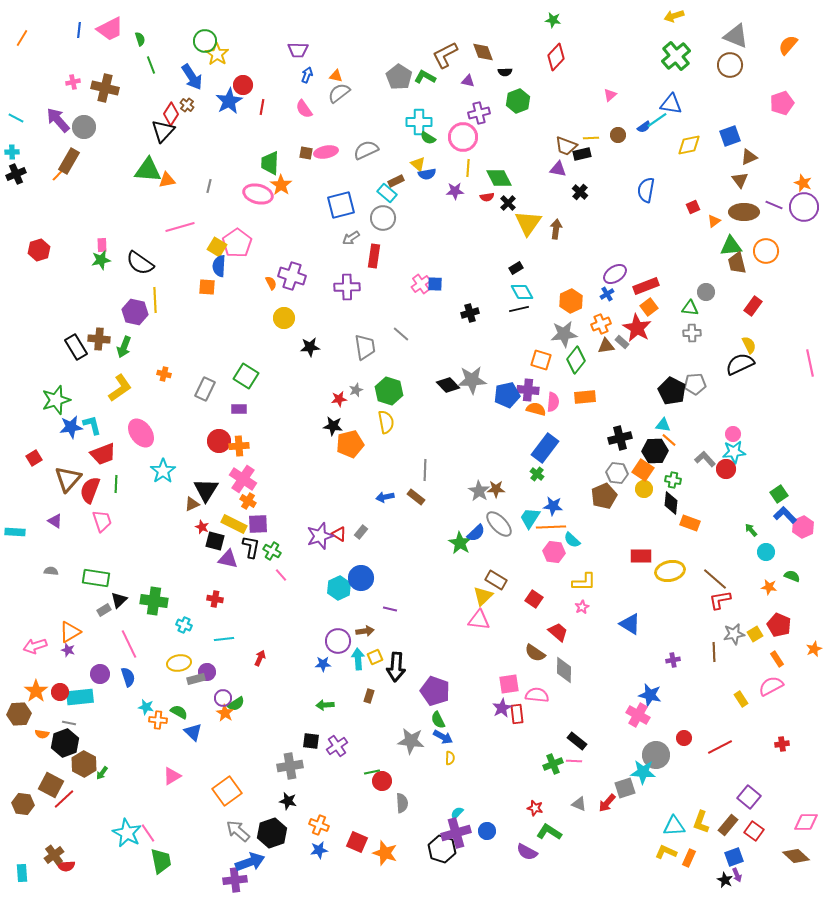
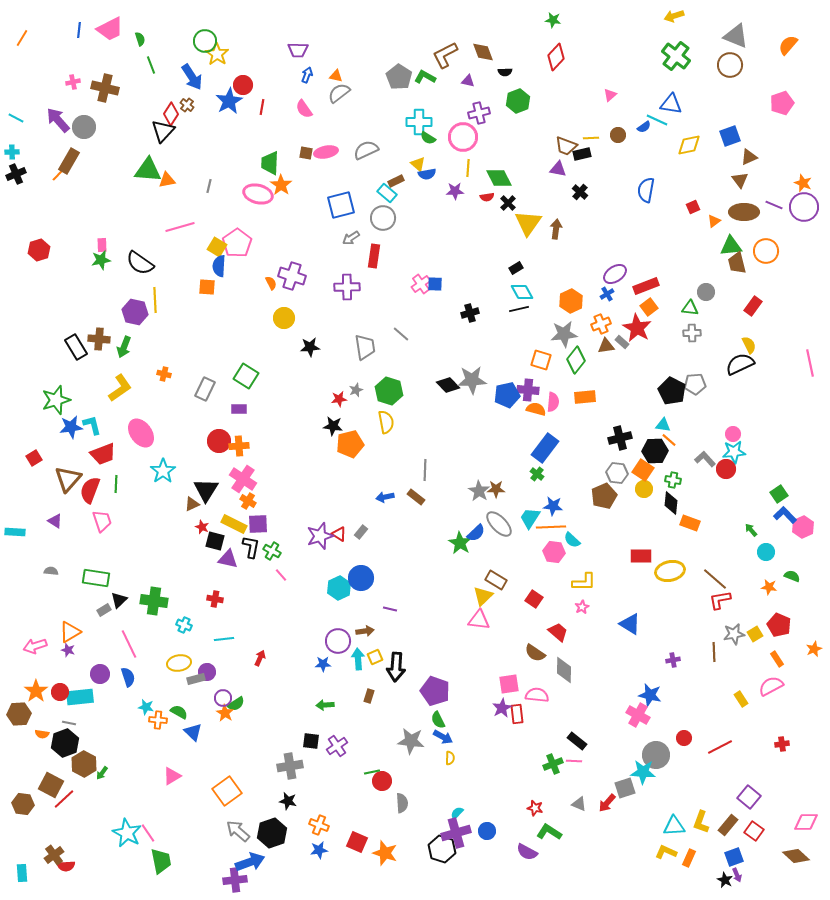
green cross at (676, 56): rotated 12 degrees counterclockwise
cyan line at (657, 120): rotated 60 degrees clockwise
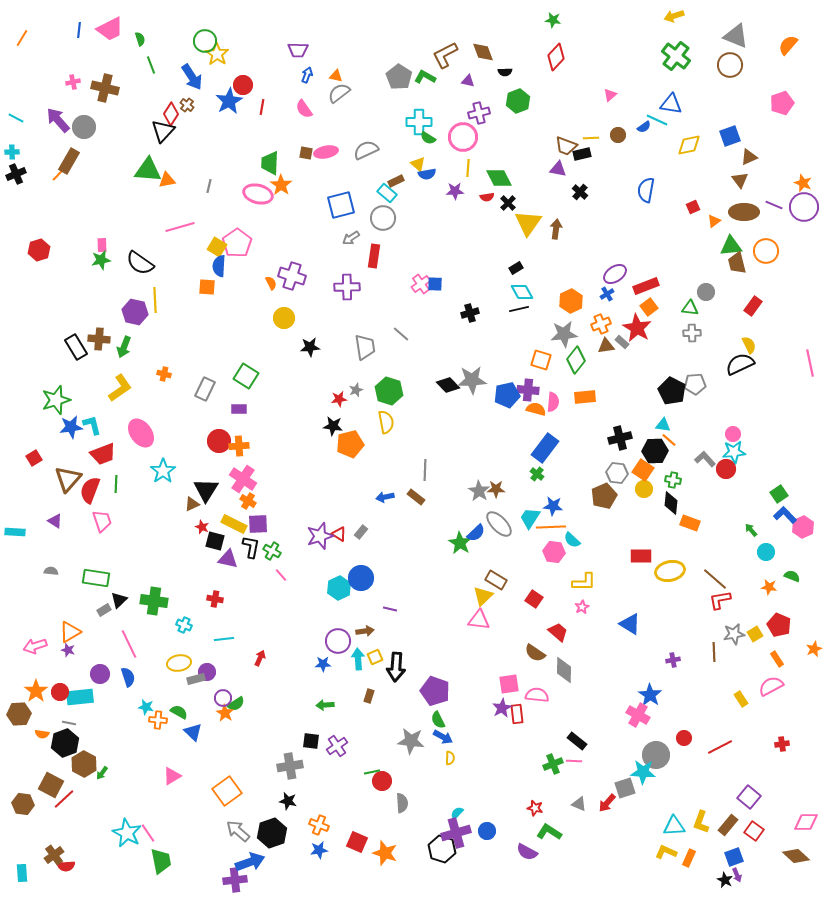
blue star at (650, 695): rotated 20 degrees clockwise
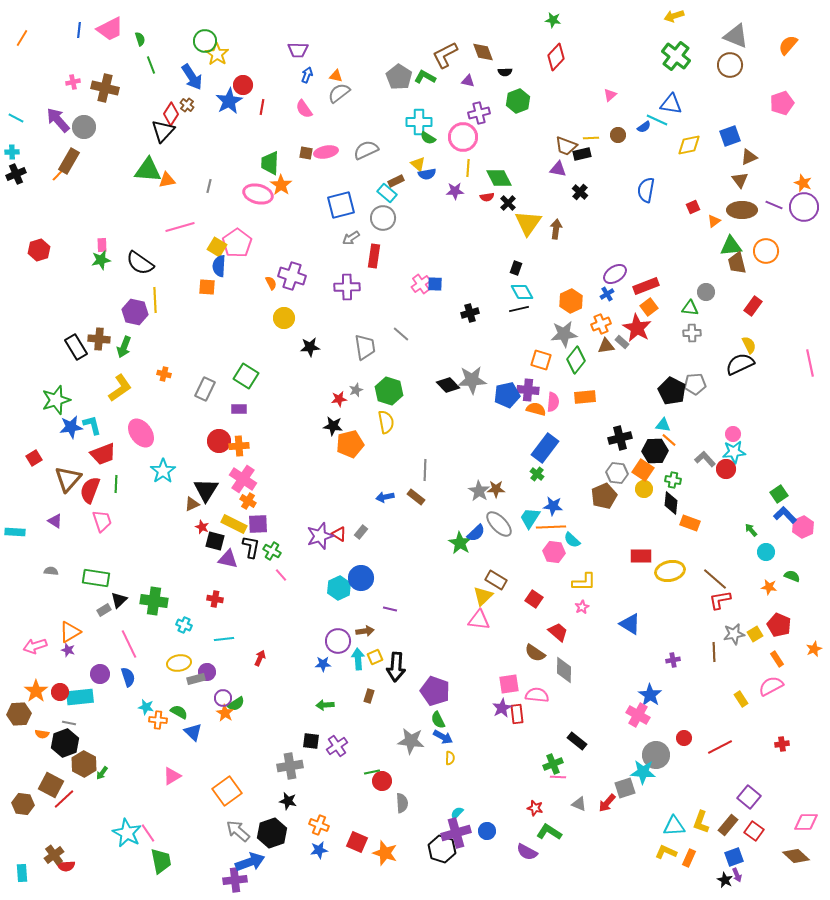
brown ellipse at (744, 212): moved 2 px left, 2 px up
black rectangle at (516, 268): rotated 40 degrees counterclockwise
pink line at (574, 761): moved 16 px left, 16 px down
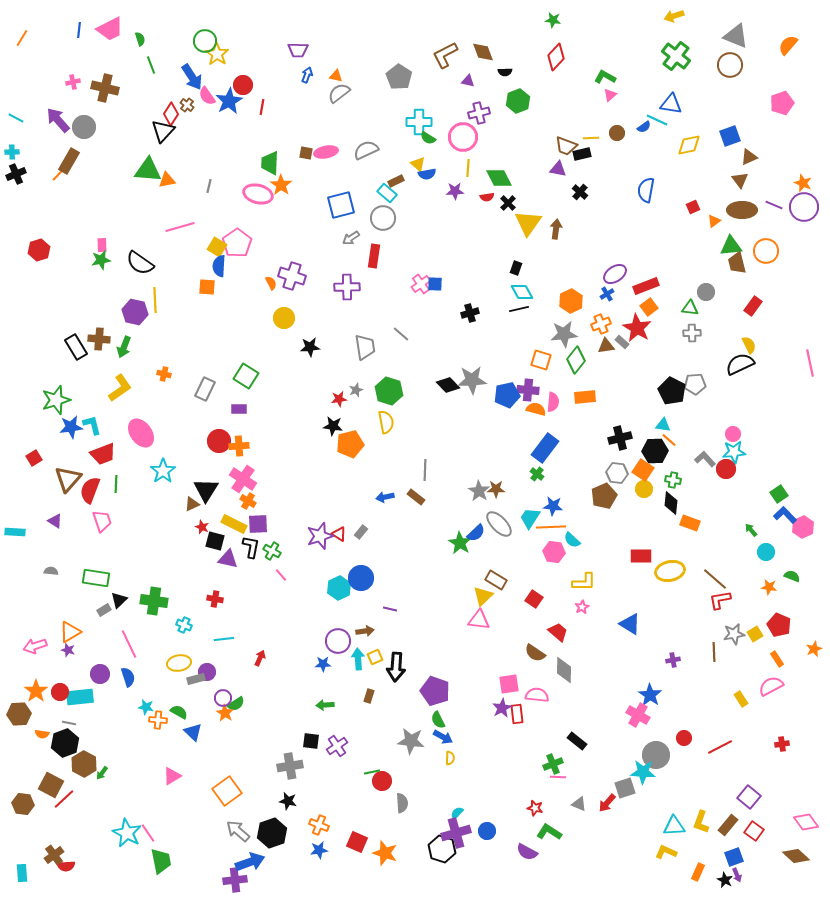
green L-shape at (425, 77): moved 180 px right
pink semicircle at (304, 109): moved 97 px left, 13 px up
brown circle at (618, 135): moved 1 px left, 2 px up
pink diamond at (806, 822): rotated 55 degrees clockwise
orange rectangle at (689, 858): moved 9 px right, 14 px down
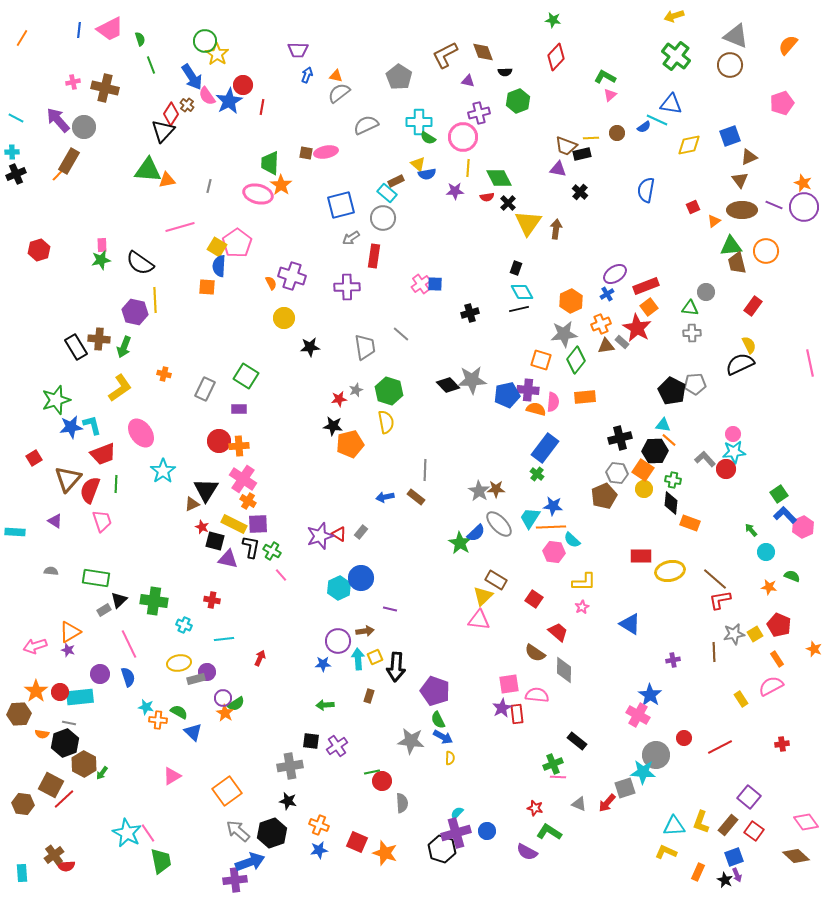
gray semicircle at (366, 150): moved 25 px up
red cross at (215, 599): moved 3 px left, 1 px down
orange star at (814, 649): rotated 28 degrees counterclockwise
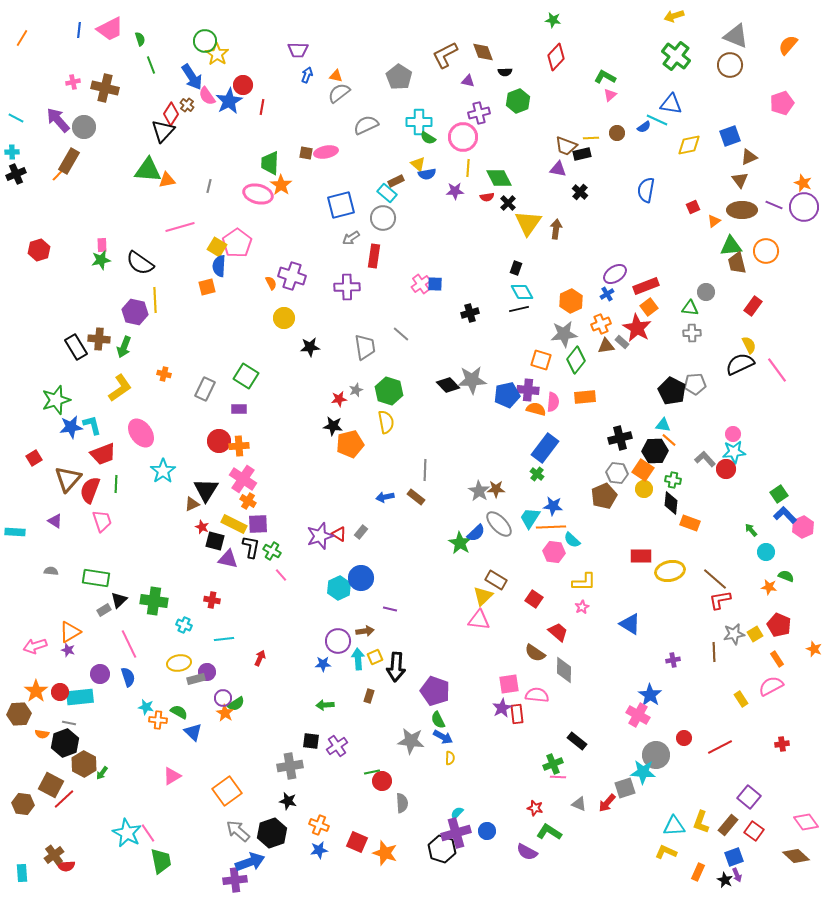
orange square at (207, 287): rotated 18 degrees counterclockwise
pink line at (810, 363): moved 33 px left, 7 px down; rotated 24 degrees counterclockwise
green semicircle at (792, 576): moved 6 px left
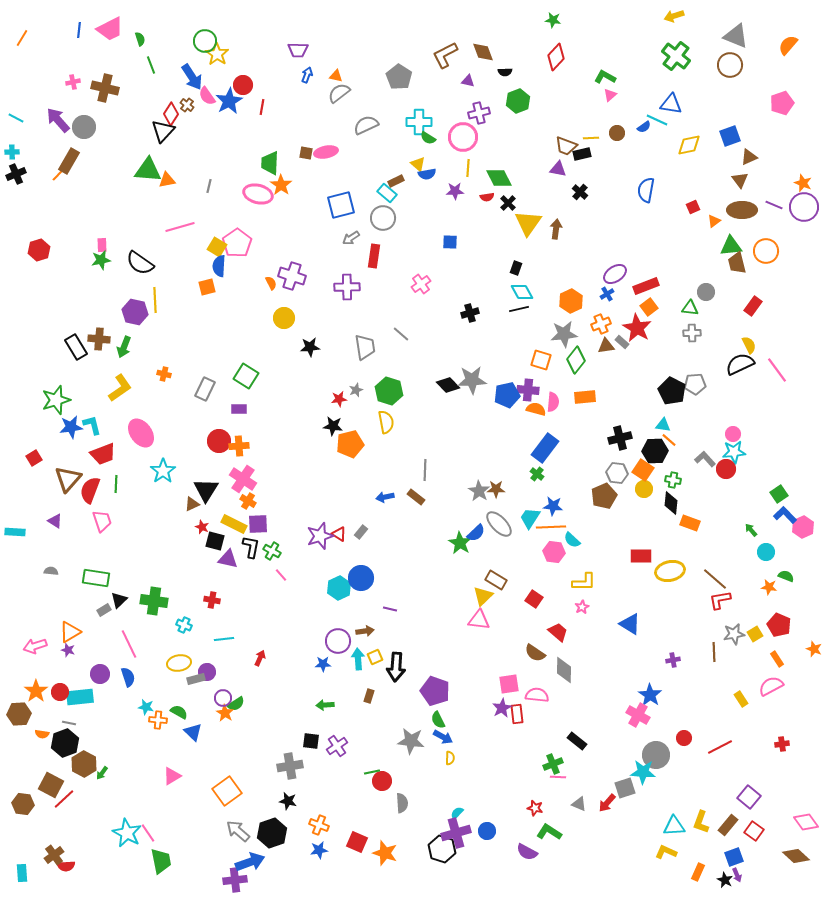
blue square at (435, 284): moved 15 px right, 42 px up
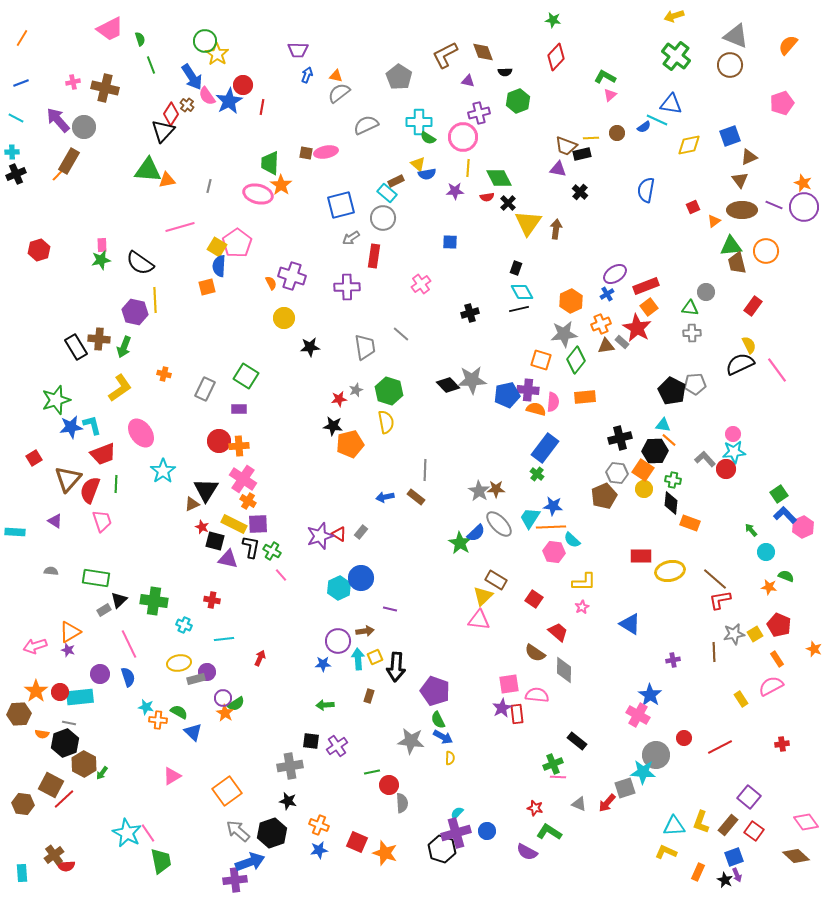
blue line at (79, 30): moved 58 px left, 53 px down; rotated 63 degrees clockwise
red circle at (382, 781): moved 7 px right, 4 px down
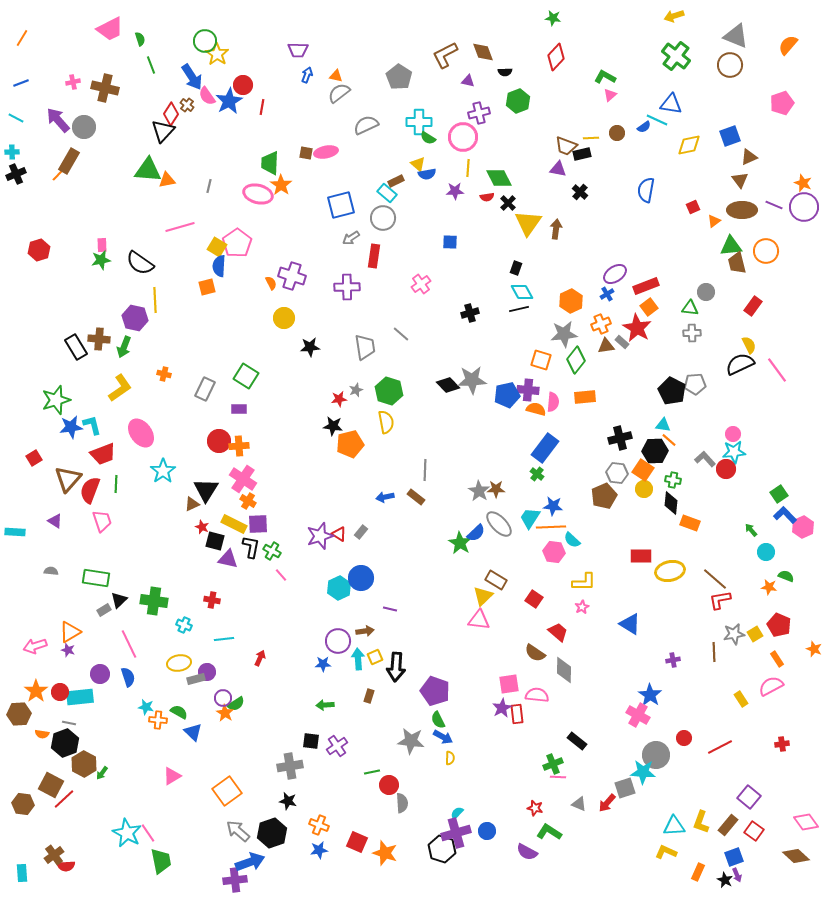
green star at (553, 20): moved 2 px up
purple hexagon at (135, 312): moved 6 px down
